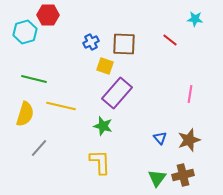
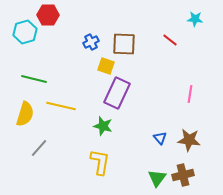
yellow square: moved 1 px right
purple rectangle: rotated 16 degrees counterclockwise
brown star: rotated 25 degrees clockwise
yellow L-shape: rotated 12 degrees clockwise
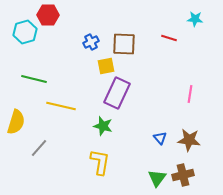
red line: moved 1 px left, 2 px up; rotated 21 degrees counterclockwise
yellow square: rotated 30 degrees counterclockwise
yellow semicircle: moved 9 px left, 8 px down
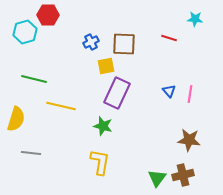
yellow semicircle: moved 3 px up
blue triangle: moved 9 px right, 47 px up
gray line: moved 8 px left, 5 px down; rotated 54 degrees clockwise
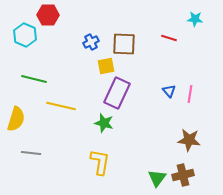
cyan hexagon: moved 3 px down; rotated 20 degrees counterclockwise
green star: moved 1 px right, 3 px up
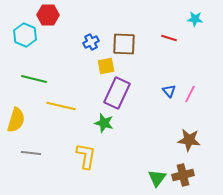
pink line: rotated 18 degrees clockwise
yellow semicircle: moved 1 px down
yellow L-shape: moved 14 px left, 6 px up
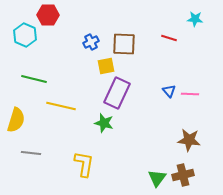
pink line: rotated 66 degrees clockwise
yellow L-shape: moved 2 px left, 8 px down
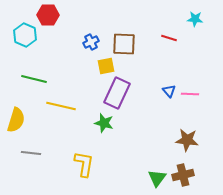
brown star: moved 2 px left
